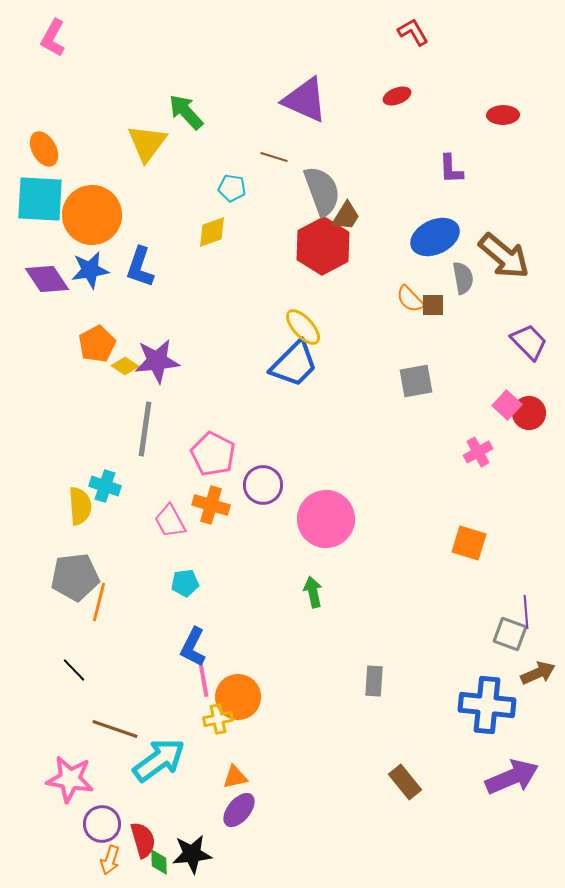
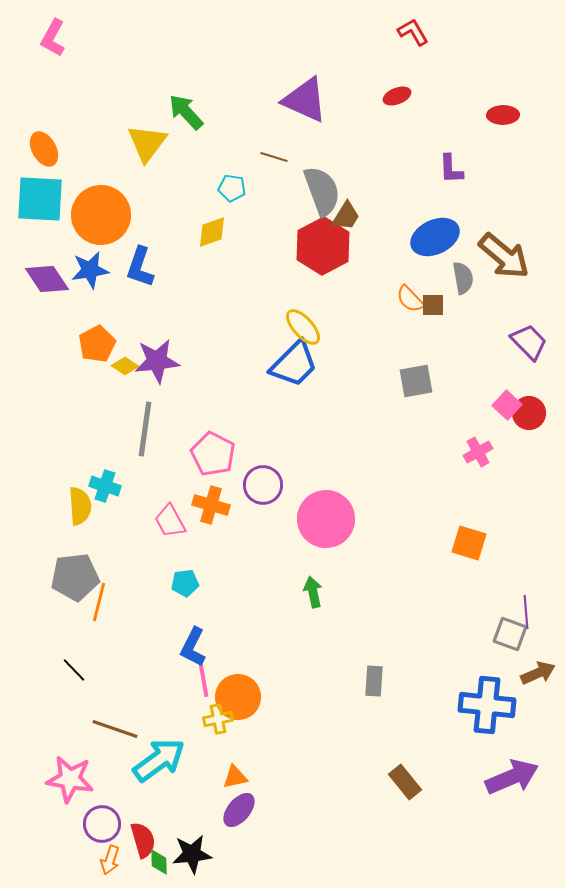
orange circle at (92, 215): moved 9 px right
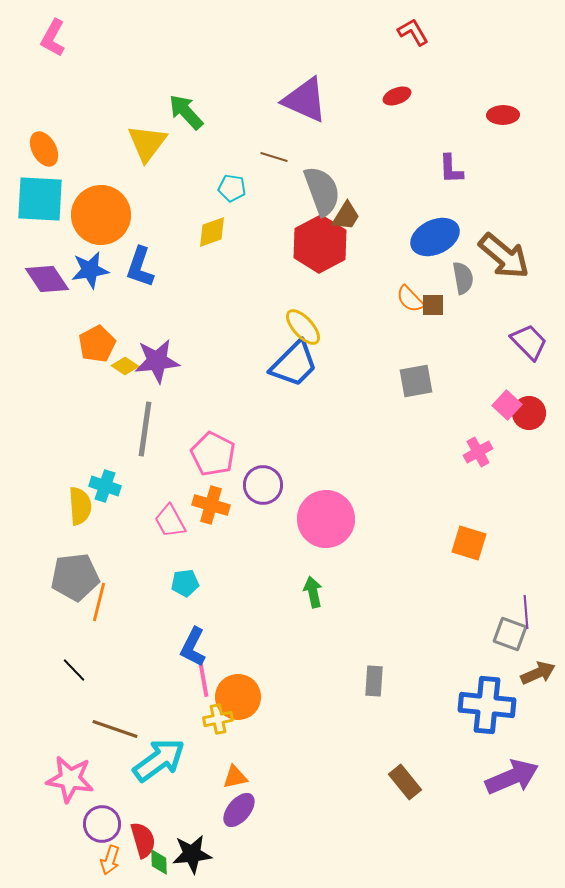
red hexagon at (323, 246): moved 3 px left, 2 px up
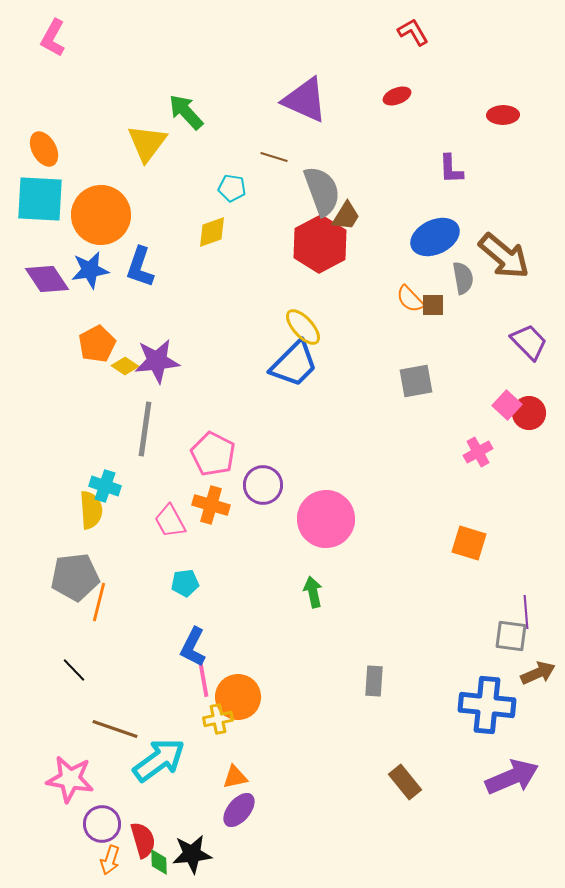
yellow semicircle at (80, 506): moved 11 px right, 4 px down
gray square at (510, 634): moved 1 px right, 2 px down; rotated 12 degrees counterclockwise
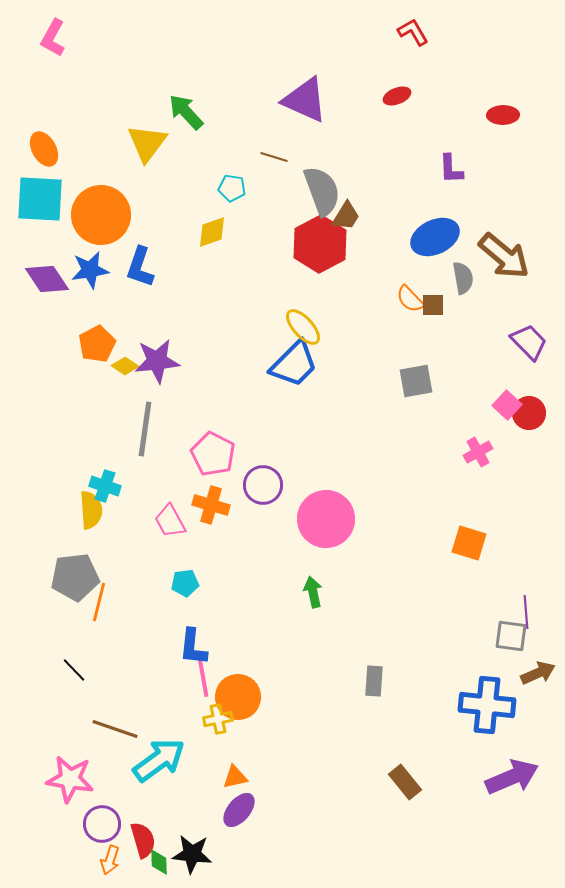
blue L-shape at (193, 647): rotated 21 degrees counterclockwise
black star at (192, 854): rotated 12 degrees clockwise
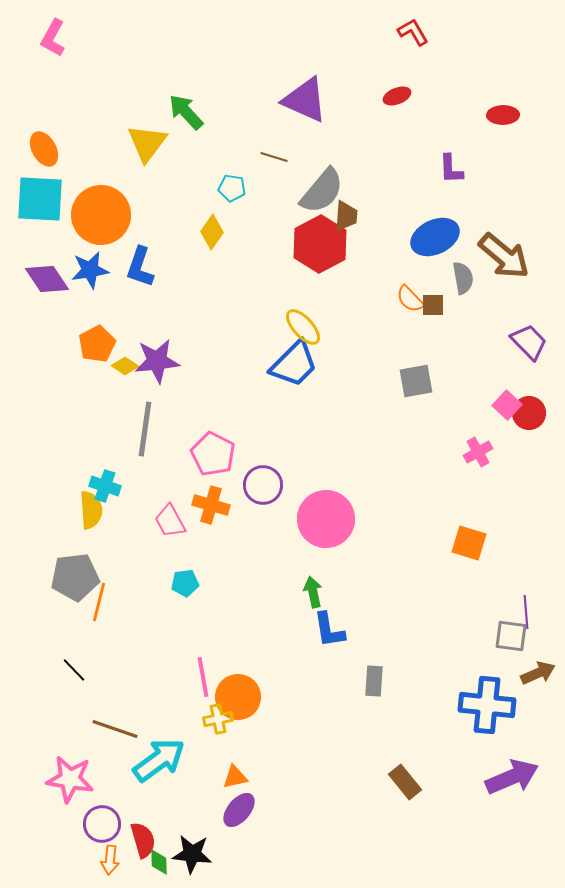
gray semicircle at (322, 191): rotated 60 degrees clockwise
brown trapezoid at (346, 216): rotated 28 degrees counterclockwise
yellow diamond at (212, 232): rotated 36 degrees counterclockwise
blue L-shape at (193, 647): moved 136 px right, 17 px up; rotated 15 degrees counterclockwise
orange arrow at (110, 860): rotated 12 degrees counterclockwise
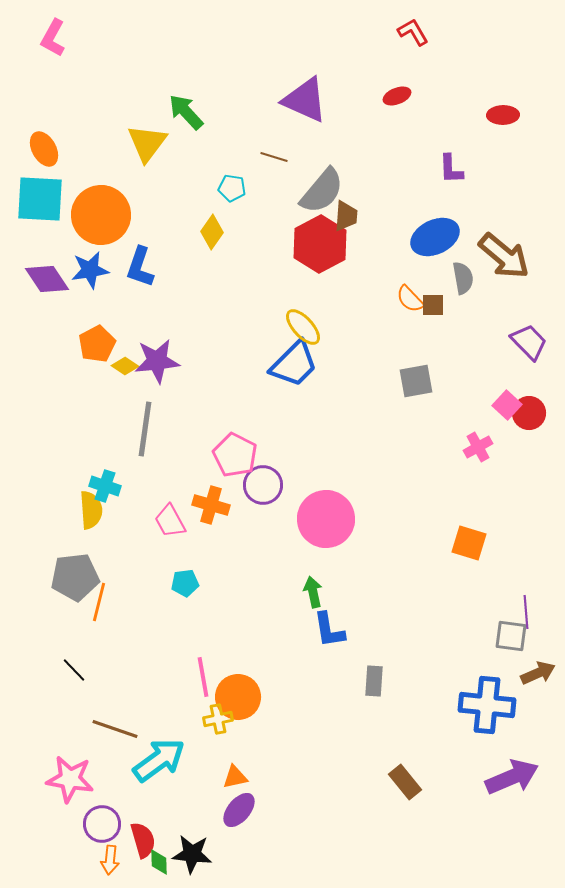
pink cross at (478, 452): moved 5 px up
pink pentagon at (213, 454): moved 22 px right, 1 px down
